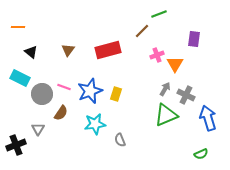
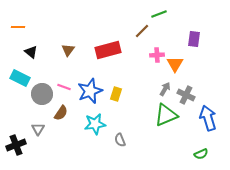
pink cross: rotated 16 degrees clockwise
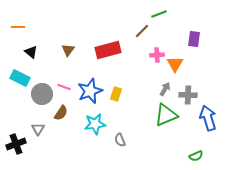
gray cross: moved 2 px right; rotated 24 degrees counterclockwise
black cross: moved 1 px up
green semicircle: moved 5 px left, 2 px down
